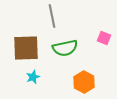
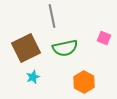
brown square: rotated 24 degrees counterclockwise
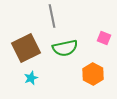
cyan star: moved 2 px left, 1 px down
orange hexagon: moved 9 px right, 8 px up
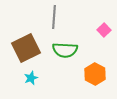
gray line: moved 2 px right, 1 px down; rotated 15 degrees clockwise
pink square: moved 8 px up; rotated 24 degrees clockwise
green semicircle: moved 2 px down; rotated 15 degrees clockwise
orange hexagon: moved 2 px right
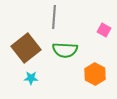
pink square: rotated 16 degrees counterclockwise
brown square: rotated 12 degrees counterclockwise
cyan star: rotated 24 degrees clockwise
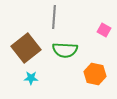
orange hexagon: rotated 15 degrees counterclockwise
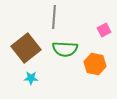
pink square: rotated 32 degrees clockwise
green semicircle: moved 1 px up
orange hexagon: moved 10 px up
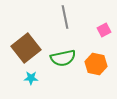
gray line: moved 11 px right; rotated 15 degrees counterclockwise
green semicircle: moved 2 px left, 9 px down; rotated 15 degrees counterclockwise
orange hexagon: moved 1 px right
